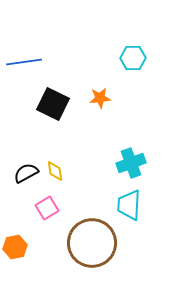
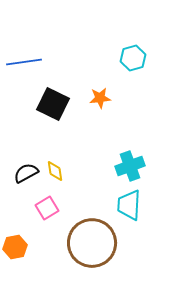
cyan hexagon: rotated 15 degrees counterclockwise
cyan cross: moved 1 px left, 3 px down
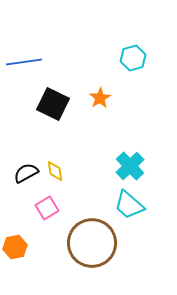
orange star: rotated 25 degrees counterclockwise
cyan cross: rotated 24 degrees counterclockwise
cyan trapezoid: rotated 52 degrees counterclockwise
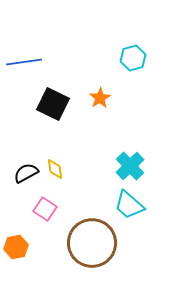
yellow diamond: moved 2 px up
pink square: moved 2 px left, 1 px down; rotated 25 degrees counterclockwise
orange hexagon: moved 1 px right
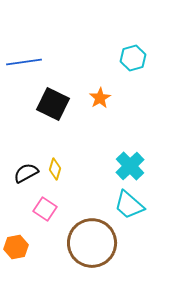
yellow diamond: rotated 25 degrees clockwise
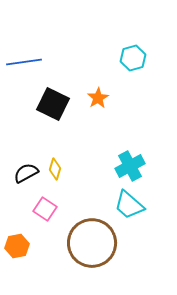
orange star: moved 2 px left
cyan cross: rotated 16 degrees clockwise
orange hexagon: moved 1 px right, 1 px up
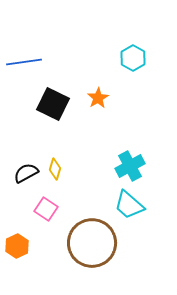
cyan hexagon: rotated 15 degrees counterclockwise
pink square: moved 1 px right
orange hexagon: rotated 15 degrees counterclockwise
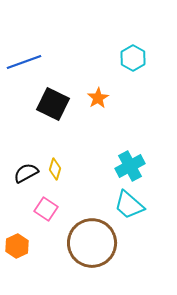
blue line: rotated 12 degrees counterclockwise
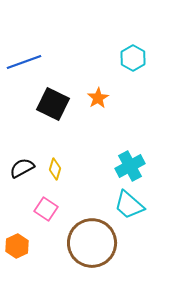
black semicircle: moved 4 px left, 5 px up
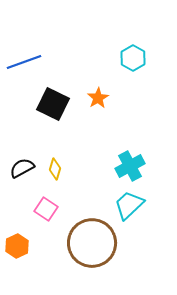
cyan trapezoid: rotated 96 degrees clockwise
